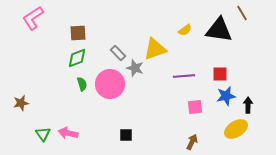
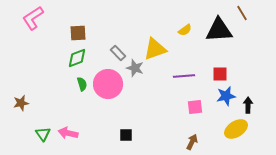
black triangle: rotated 12 degrees counterclockwise
pink circle: moved 2 px left
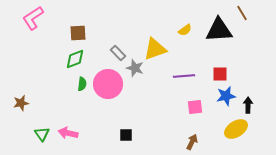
green diamond: moved 2 px left, 1 px down
green semicircle: rotated 24 degrees clockwise
green triangle: moved 1 px left
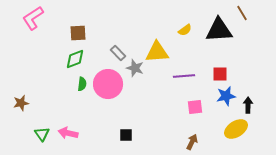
yellow triangle: moved 2 px right, 3 px down; rotated 15 degrees clockwise
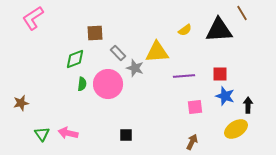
brown square: moved 17 px right
blue star: moved 1 px left; rotated 30 degrees clockwise
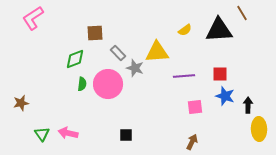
yellow ellipse: moved 23 px right; rotated 60 degrees counterclockwise
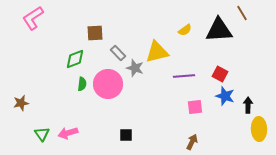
yellow triangle: rotated 10 degrees counterclockwise
red square: rotated 28 degrees clockwise
pink arrow: rotated 30 degrees counterclockwise
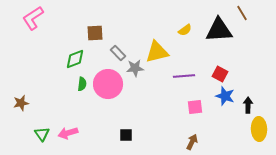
gray star: rotated 24 degrees counterclockwise
